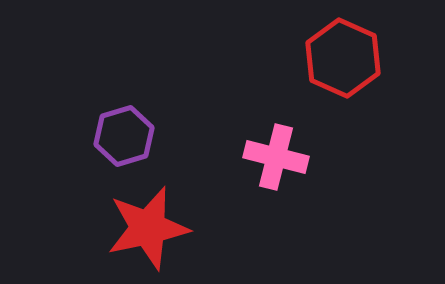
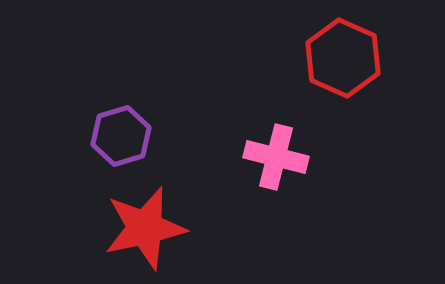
purple hexagon: moved 3 px left
red star: moved 3 px left
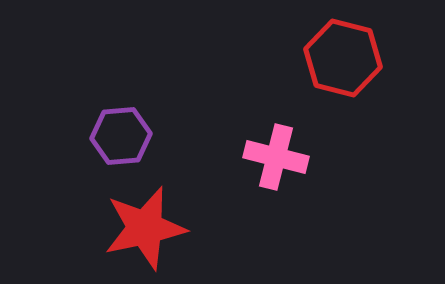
red hexagon: rotated 10 degrees counterclockwise
purple hexagon: rotated 12 degrees clockwise
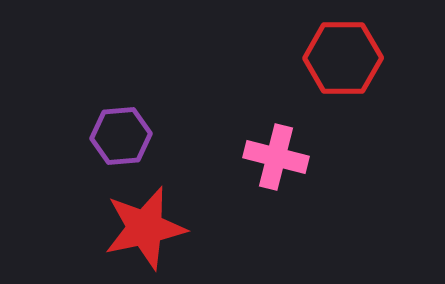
red hexagon: rotated 14 degrees counterclockwise
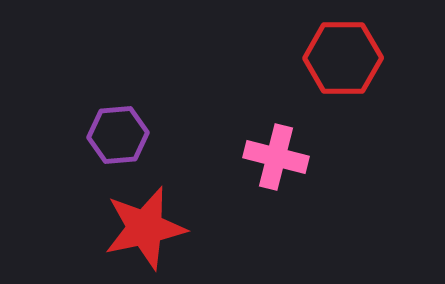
purple hexagon: moved 3 px left, 1 px up
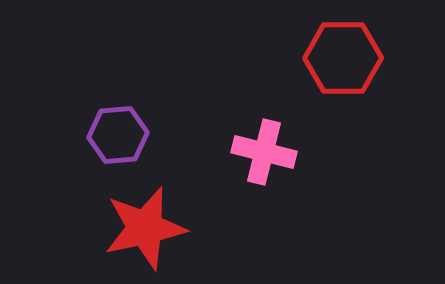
pink cross: moved 12 px left, 5 px up
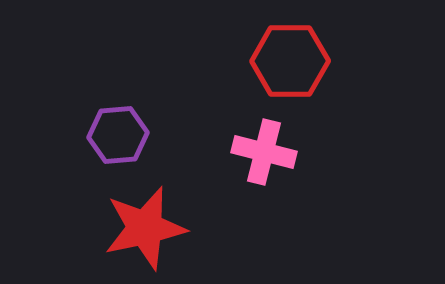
red hexagon: moved 53 px left, 3 px down
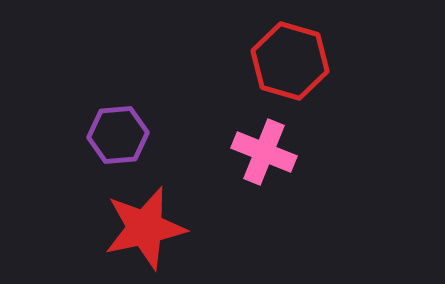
red hexagon: rotated 16 degrees clockwise
pink cross: rotated 8 degrees clockwise
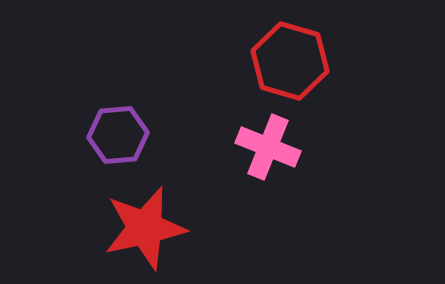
pink cross: moved 4 px right, 5 px up
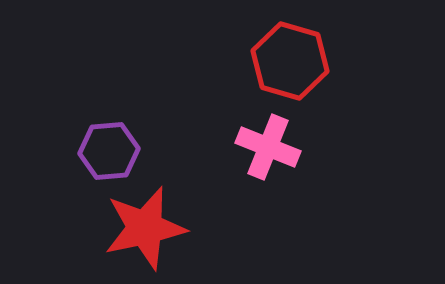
purple hexagon: moved 9 px left, 16 px down
